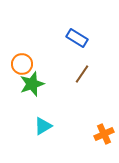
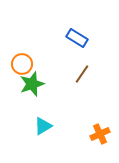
orange cross: moved 4 px left
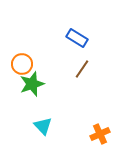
brown line: moved 5 px up
cyan triangle: rotated 42 degrees counterclockwise
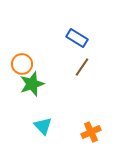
brown line: moved 2 px up
orange cross: moved 9 px left, 2 px up
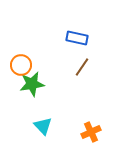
blue rectangle: rotated 20 degrees counterclockwise
orange circle: moved 1 px left, 1 px down
green star: rotated 10 degrees clockwise
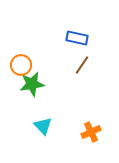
brown line: moved 2 px up
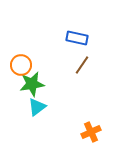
cyan triangle: moved 6 px left, 19 px up; rotated 36 degrees clockwise
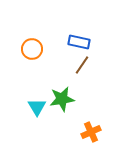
blue rectangle: moved 2 px right, 4 px down
orange circle: moved 11 px right, 16 px up
green star: moved 30 px right, 15 px down
cyan triangle: rotated 24 degrees counterclockwise
